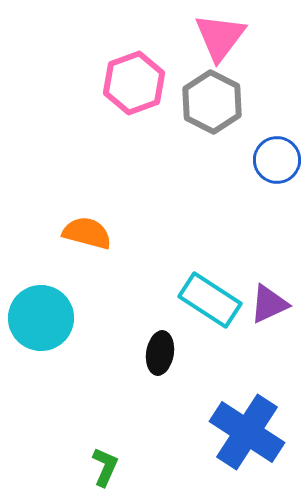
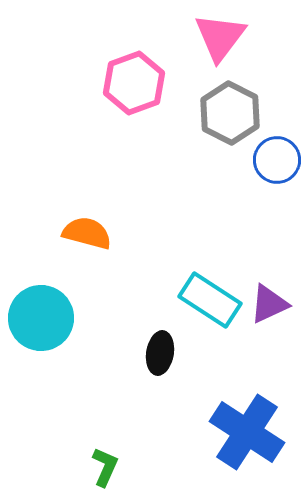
gray hexagon: moved 18 px right, 11 px down
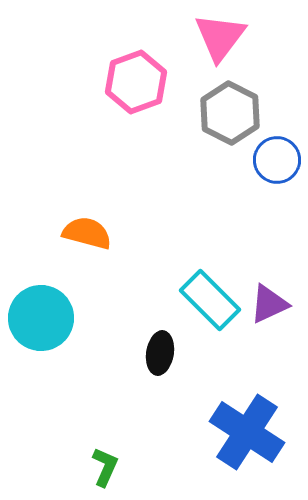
pink hexagon: moved 2 px right, 1 px up
cyan rectangle: rotated 12 degrees clockwise
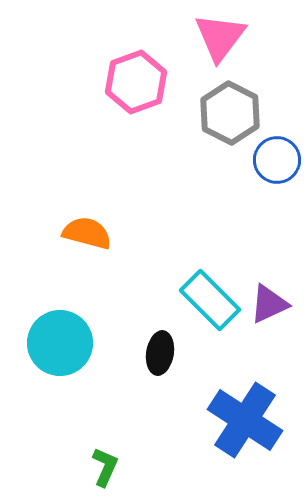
cyan circle: moved 19 px right, 25 px down
blue cross: moved 2 px left, 12 px up
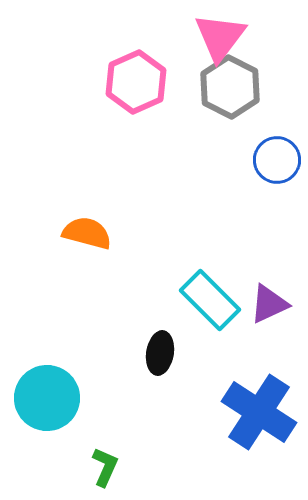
pink hexagon: rotated 4 degrees counterclockwise
gray hexagon: moved 26 px up
cyan circle: moved 13 px left, 55 px down
blue cross: moved 14 px right, 8 px up
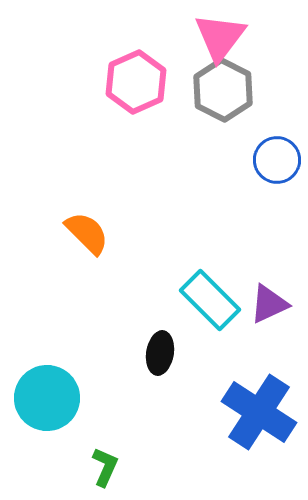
gray hexagon: moved 7 px left, 3 px down
orange semicircle: rotated 30 degrees clockwise
